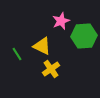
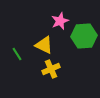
pink star: moved 1 px left
yellow triangle: moved 2 px right, 1 px up
yellow cross: rotated 12 degrees clockwise
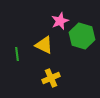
green hexagon: moved 2 px left; rotated 20 degrees clockwise
green line: rotated 24 degrees clockwise
yellow cross: moved 9 px down
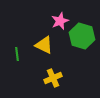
yellow cross: moved 2 px right
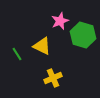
green hexagon: moved 1 px right, 1 px up
yellow triangle: moved 2 px left, 1 px down
green line: rotated 24 degrees counterclockwise
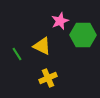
green hexagon: rotated 15 degrees counterclockwise
yellow cross: moved 5 px left
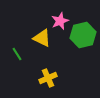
green hexagon: rotated 15 degrees counterclockwise
yellow triangle: moved 8 px up
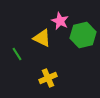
pink star: rotated 24 degrees counterclockwise
